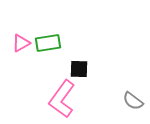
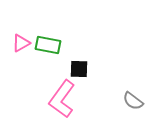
green rectangle: moved 2 px down; rotated 20 degrees clockwise
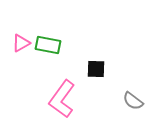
black square: moved 17 px right
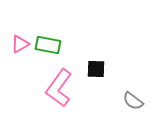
pink triangle: moved 1 px left, 1 px down
pink L-shape: moved 3 px left, 11 px up
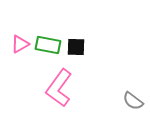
black square: moved 20 px left, 22 px up
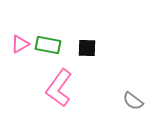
black square: moved 11 px right, 1 px down
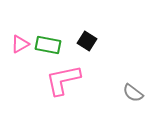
black square: moved 7 px up; rotated 30 degrees clockwise
pink L-shape: moved 4 px right, 8 px up; rotated 42 degrees clockwise
gray semicircle: moved 8 px up
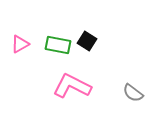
green rectangle: moved 10 px right
pink L-shape: moved 9 px right, 6 px down; rotated 39 degrees clockwise
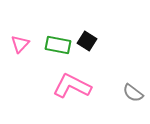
pink triangle: rotated 18 degrees counterclockwise
